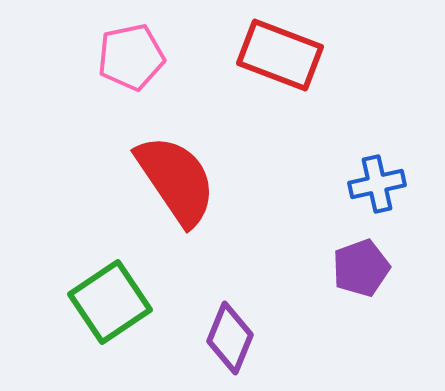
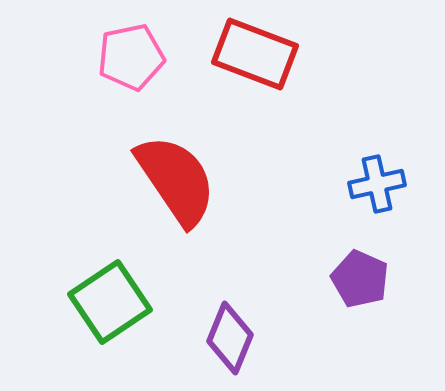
red rectangle: moved 25 px left, 1 px up
purple pentagon: moved 1 px left, 11 px down; rotated 28 degrees counterclockwise
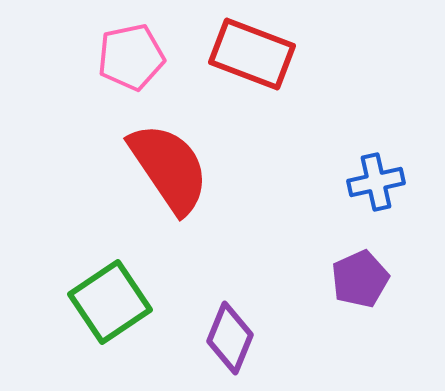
red rectangle: moved 3 px left
red semicircle: moved 7 px left, 12 px up
blue cross: moved 1 px left, 2 px up
purple pentagon: rotated 24 degrees clockwise
